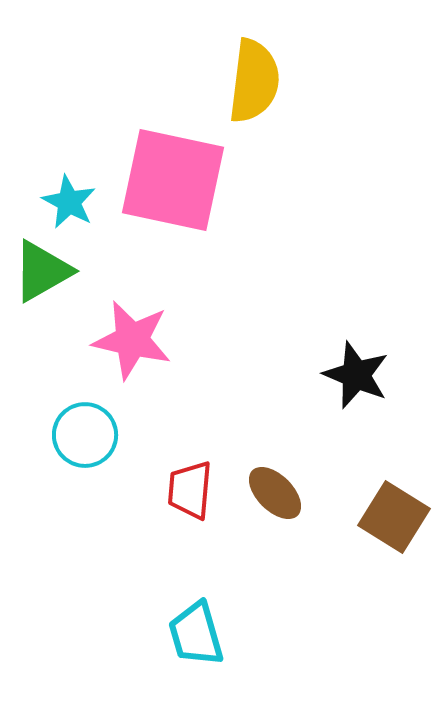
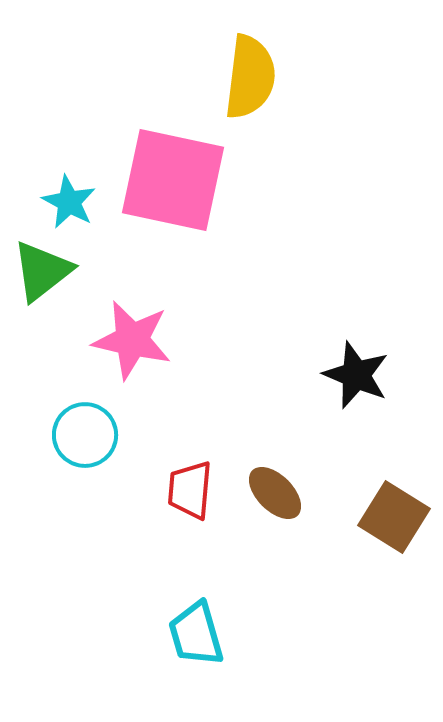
yellow semicircle: moved 4 px left, 4 px up
green triangle: rotated 8 degrees counterclockwise
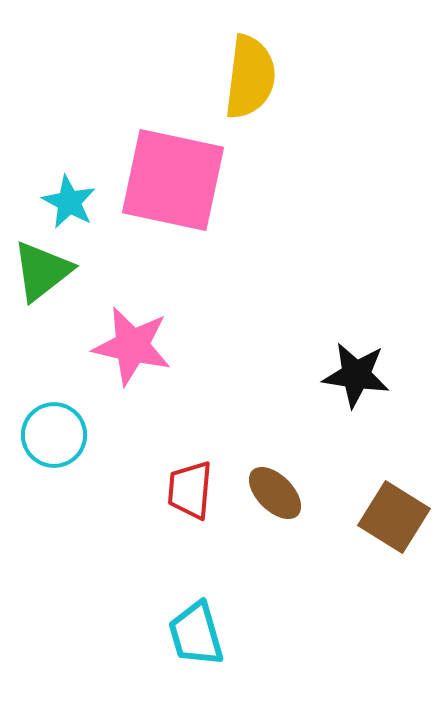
pink star: moved 6 px down
black star: rotated 14 degrees counterclockwise
cyan circle: moved 31 px left
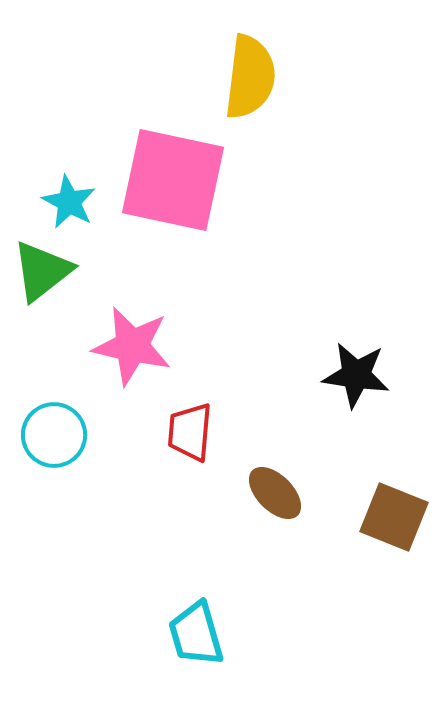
red trapezoid: moved 58 px up
brown square: rotated 10 degrees counterclockwise
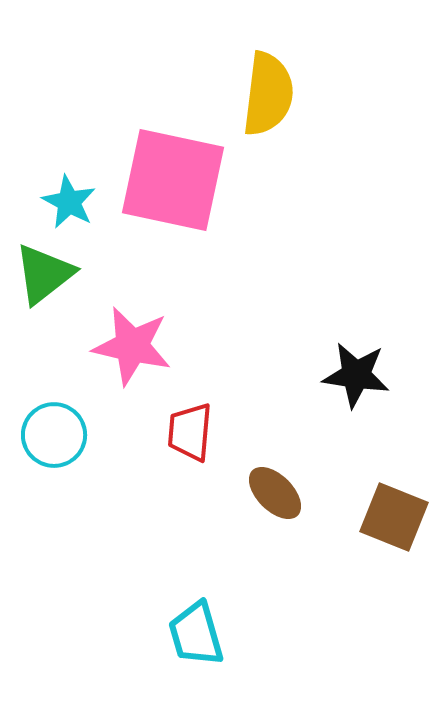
yellow semicircle: moved 18 px right, 17 px down
green triangle: moved 2 px right, 3 px down
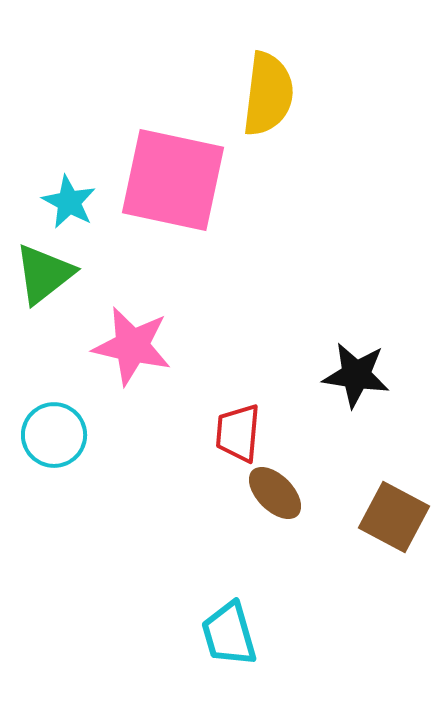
red trapezoid: moved 48 px right, 1 px down
brown square: rotated 6 degrees clockwise
cyan trapezoid: moved 33 px right
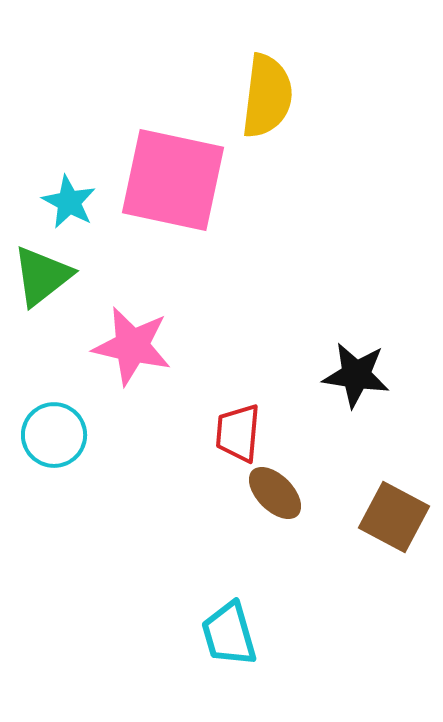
yellow semicircle: moved 1 px left, 2 px down
green triangle: moved 2 px left, 2 px down
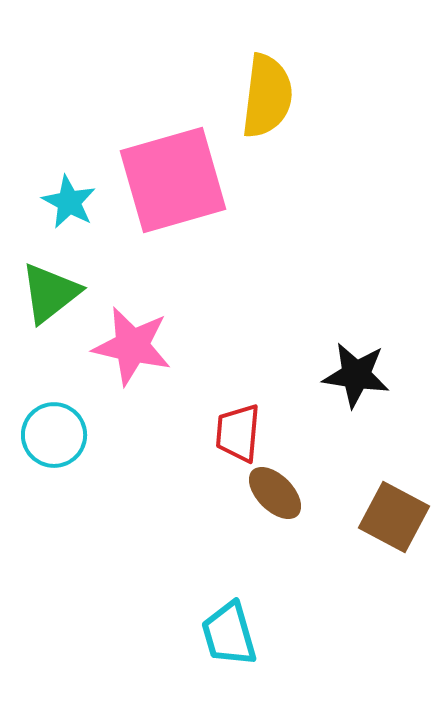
pink square: rotated 28 degrees counterclockwise
green triangle: moved 8 px right, 17 px down
